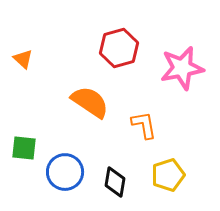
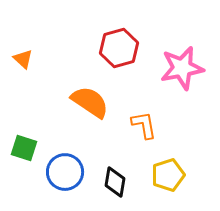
green square: rotated 12 degrees clockwise
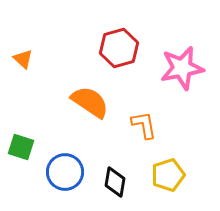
green square: moved 3 px left, 1 px up
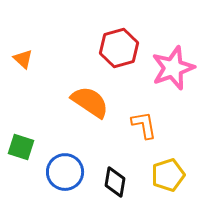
pink star: moved 9 px left; rotated 9 degrees counterclockwise
